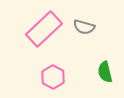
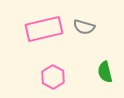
pink rectangle: rotated 30 degrees clockwise
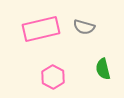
pink rectangle: moved 3 px left
green semicircle: moved 2 px left, 3 px up
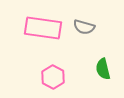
pink rectangle: moved 2 px right, 1 px up; rotated 21 degrees clockwise
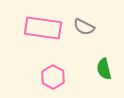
gray semicircle: rotated 10 degrees clockwise
green semicircle: moved 1 px right
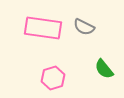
green semicircle: rotated 25 degrees counterclockwise
pink hexagon: moved 1 px down; rotated 15 degrees clockwise
